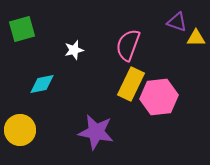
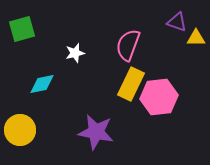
white star: moved 1 px right, 3 px down
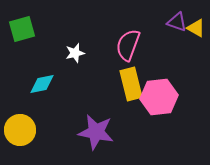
yellow triangle: moved 10 px up; rotated 30 degrees clockwise
yellow rectangle: rotated 40 degrees counterclockwise
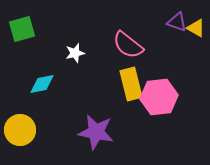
pink semicircle: rotated 72 degrees counterclockwise
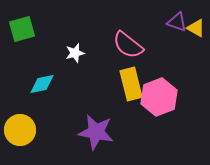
pink hexagon: rotated 15 degrees counterclockwise
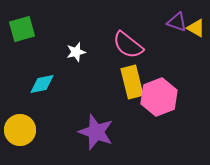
white star: moved 1 px right, 1 px up
yellow rectangle: moved 1 px right, 2 px up
purple star: rotated 9 degrees clockwise
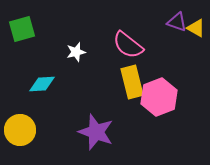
cyan diamond: rotated 8 degrees clockwise
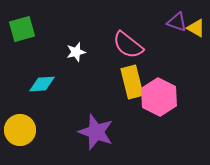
pink hexagon: rotated 12 degrees counterclockwise
